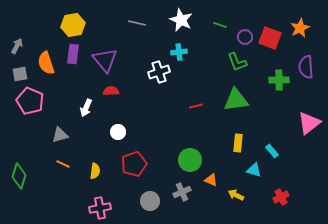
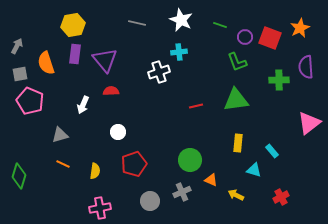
purple rectangle: moved 2 px right
white arrow: moved 3 px left, 3 px up
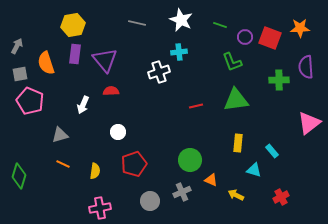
orange star: rotated 24 degrees clockwise
green L-shape: moved 5 px left
